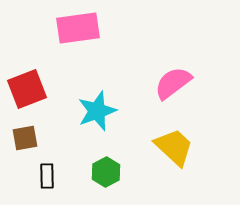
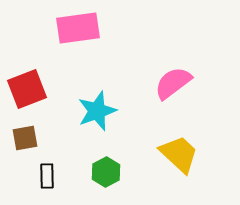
yellow trapezoid: moved 5 px right, 7 px down
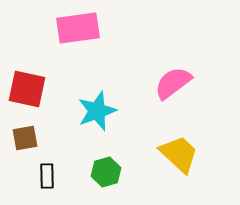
red square: rotated 33 degrees clockwise
green hexagon: rotated 12 degrees clockwise
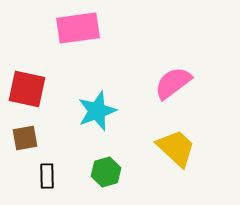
yellow trapezoid: moved 3 px left, 6 px up
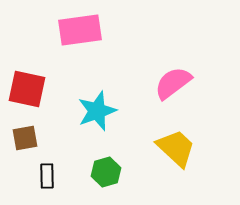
pink rectangle: moved 2 px right, 2 px down
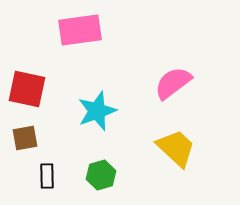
green hexagon: moved 5 px left, 3 px down
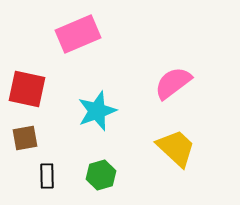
pink rectangle: moved 2 px left, 4 px down; rotated 15 degrees counterclockwise
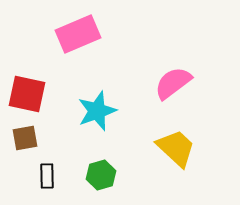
red square: moved 5 px down
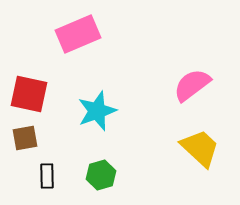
pink semicircle: moved 19 px right, 2 px down
red square: moved 2 px right
yellow trapezoid: moved 24 px right
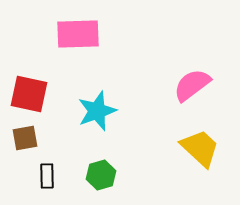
pink rectangle: rotated 21 degrees clockwise
